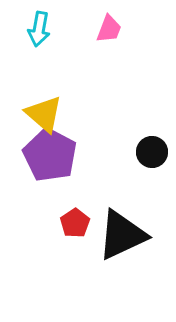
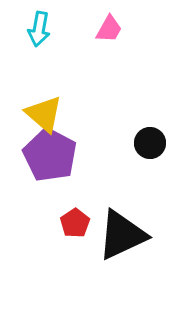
pink trapezoid: rotated 8 degrees clockwise
black circle: moved 2 px left, 9 px up
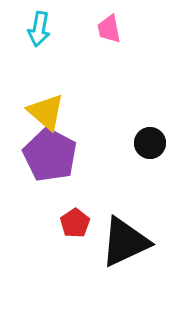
pink trapezoid: rotated 140 degrees clockwise
yellow triangle: moved 2 px right, 2 px up
black triangle: moved 3 px right, 7 px down
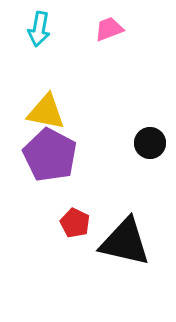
pink trapezoid: rotated 80 degrees clockwise
yellow triangle: rotated 30 degrees counterclockwise
red pentagon: rotated 12 degrees counterclockwise
black triangle: rotated 38 degrees clockwise
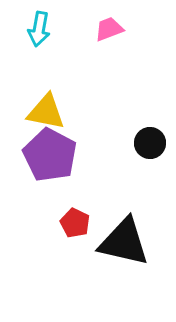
black triangle: moved 1 px left
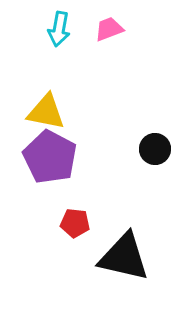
cyan arrow: moved 20 px right
black circle: moved 5 px right, 6 px down
purple pentagon: moved 2 px down
red pentagon: rotated 20 degrees counterclockwise
black triangle: moved 15 px down
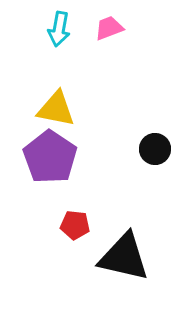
pink trapezoid: moved 1 px up
yellow triangle: moved 10 px right, 3 px up
purple pentagon: rotated 6 degrees clockwise
red pentagon: moved 2 px down
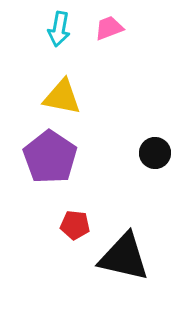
yellow triangle: moved 6 px right, 12 px up
black circle: moved 4 px down
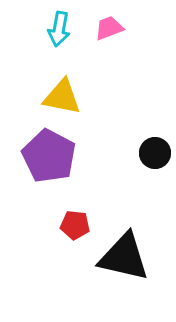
purple pentagon: moved 1 px left, 1 px up; rotated 6 degrees counterclockwise
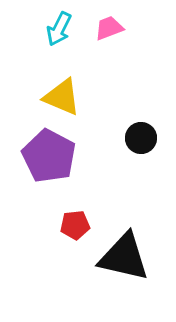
cyan arrow: rotated 16 degrees clockwise
yellow triangle: rotated 12 degrees clockwise
black circle: moved 14 px left, 15 px up
red pentagon: rotated 12 degrees counterclockwise
